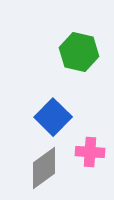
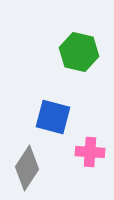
blue square: rotated 30 degrees counterclockwise
gray diamond: moved 17 px left; rotated 21 degrees counterclockwise
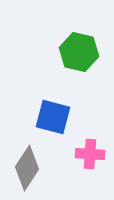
pink cross: moved 2 px down
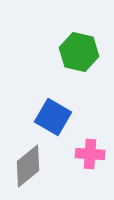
blue square: rotated 15 degrees clockwise
gray diamond: moved 1 px right, 2 px up; rotated 18 degrees clockwise
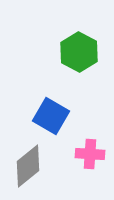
green hexagon: rotated 15 degrees clockwise
blue square: moved 2 px left, 1 px up
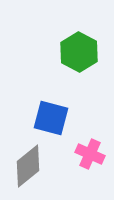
blue square: moved 2 px down; rotated 15 degrees counterclockwise
pink cross: rotated 20 degrees clockwise
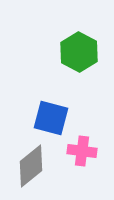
pink cross: moved 8 px left, 3 px up; rotated 16 degrees counterclockwise
gray diamond: moved 3 px right
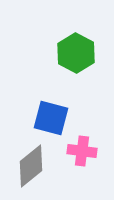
green hexagon: moved 3 px left, 1 px down
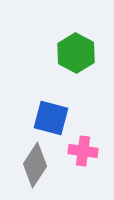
pink cross: moved 1 px right
gray diamond: moved 4 px right, 1 px up; rotated 18 degrees counterclockwise
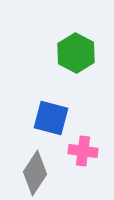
gray diamond: moved 8 px down
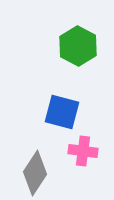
green hexagon: moved 2 px right, 7 px up
blue square: moved 11 px right, 6 px up
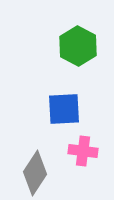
blue square: moved 2 px right, 3 px up; rotated 18 degrees counterclockwise
